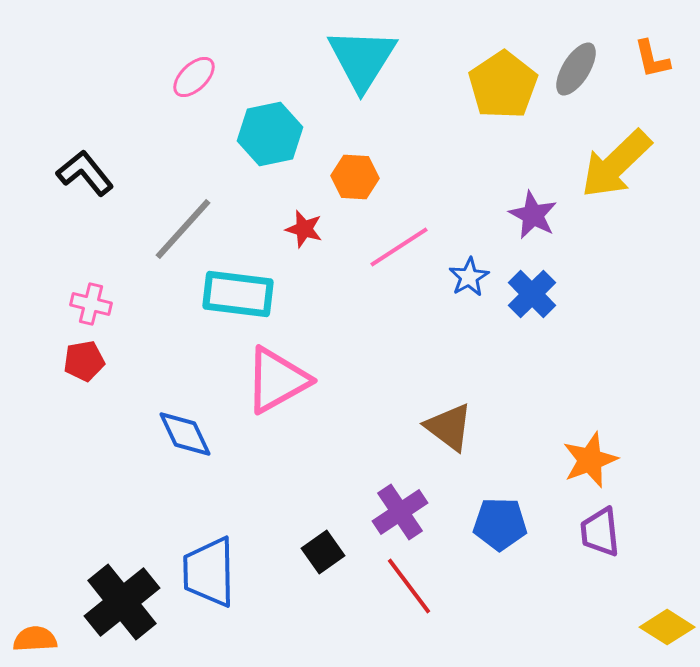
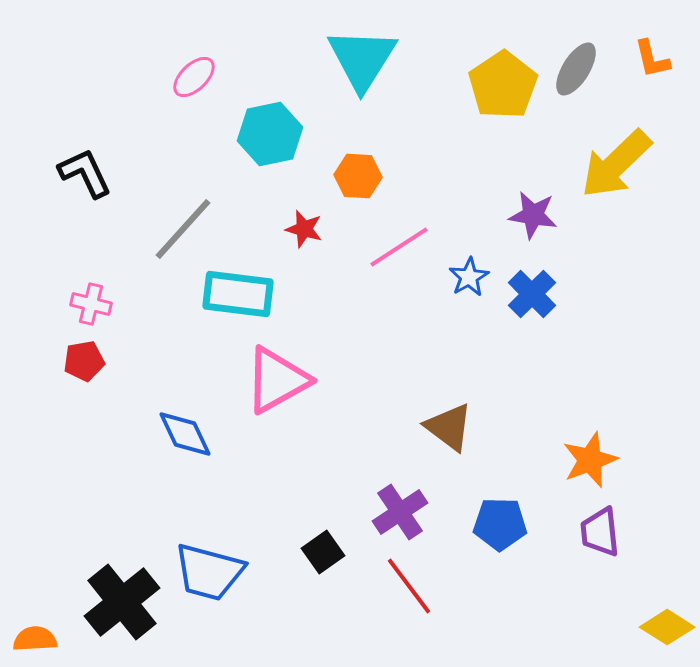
black L-shape: rotated 14 degrees clockwise
orange hexagon: moved 3 px right, 1 px up
purple star: rotated 18 degrees counterclockwise
blue trapezoid: rotated 74 degrees counterclockwise
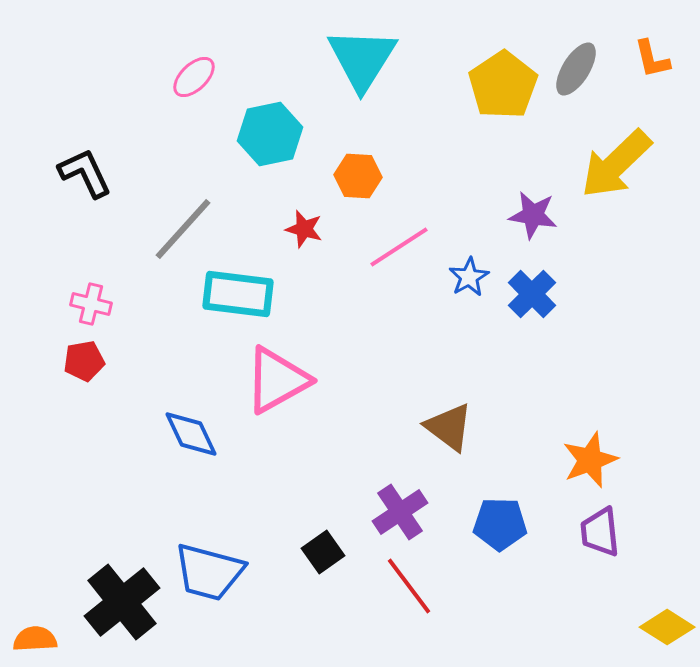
blue diamond: moved 6 px right
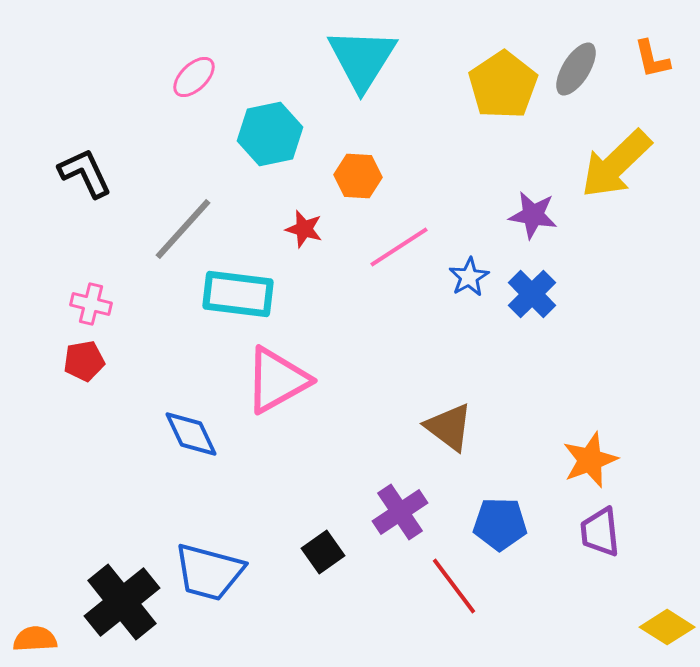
red line: moved 45 px right
